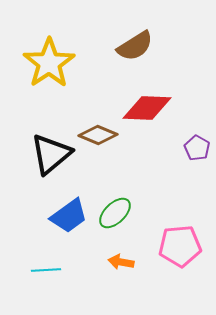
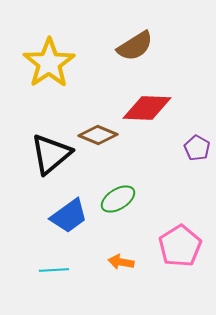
green ellipse: moved 3 px right, 14 px up; rotated 12 degrees clockwise
pink pentagon: rotated 27 degrees counterclockwise
cyan line: moved 8 px right
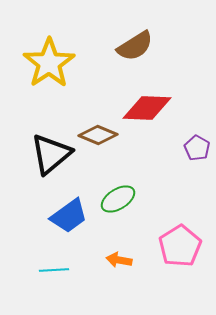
orange arrow: moved 2 px left, 2 px up
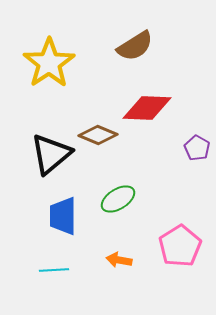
blue trapezoid: moved 6 px left; rotated 126 degrees clockwise
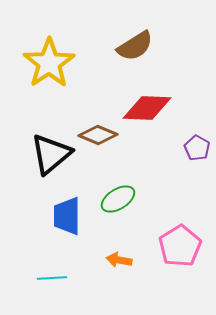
blue trapezoid: moved 4 px right
cyan line: moved 2 px left, 8 px down
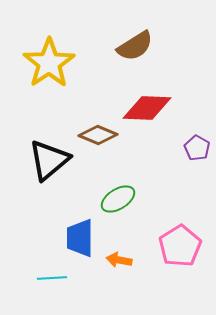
black triangle: moved 2 px left, 6 px down
blue trapezoid: moved 13 px right, 22 px down
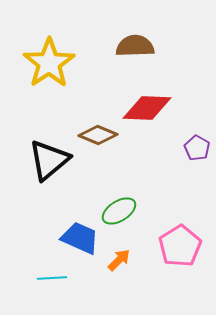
brown semicircle: rotated 150 degrees counterclockwise
green ellipse: moved 1 px right, 12 px down
blue trapezoid: rotated 114 degrees clockwise
orange arrow: rotated 125 degrees clockwise
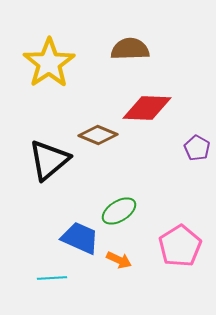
brown semicircle: moved 5 px left, 3 px down
orange arrow: rotated 70 degrees clockwise
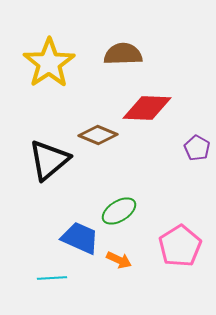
brown semicircle: moved 7 px left, 5 px down
